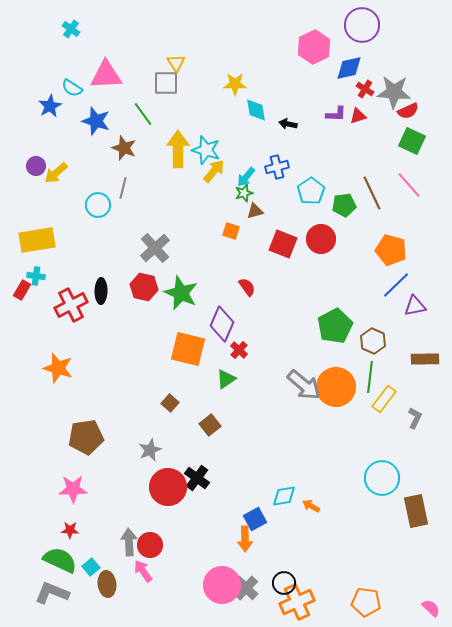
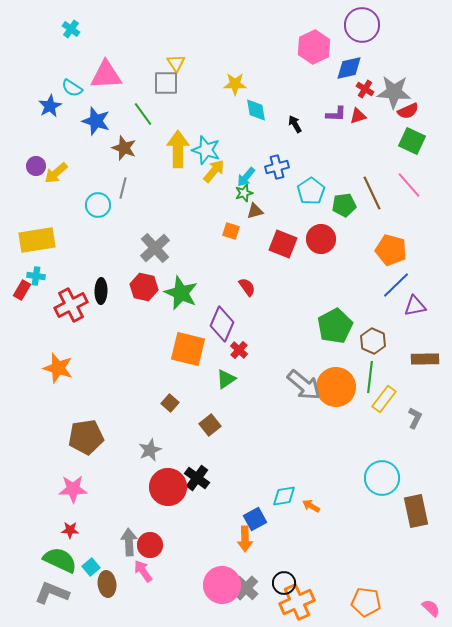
black arrow at (288, 124): moved 7 px right; rotated 48 degrees clockwise
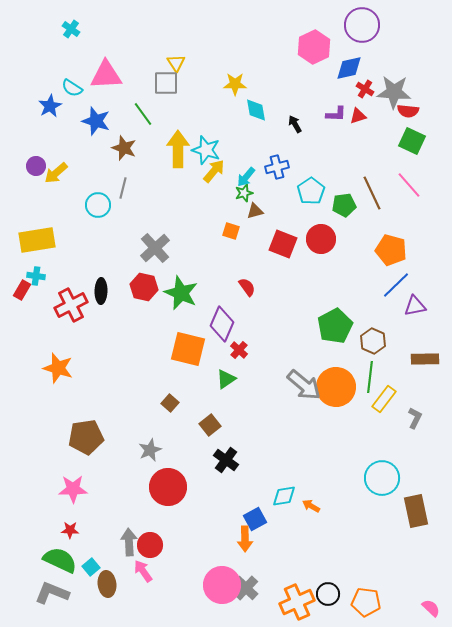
red semicircle at (408, 111): rotated 30 degrees clockwise
black cross at (197, 478): moved 29 px right, 18 px up
black circle at (284, 583): moved 44 px right, 11 px down
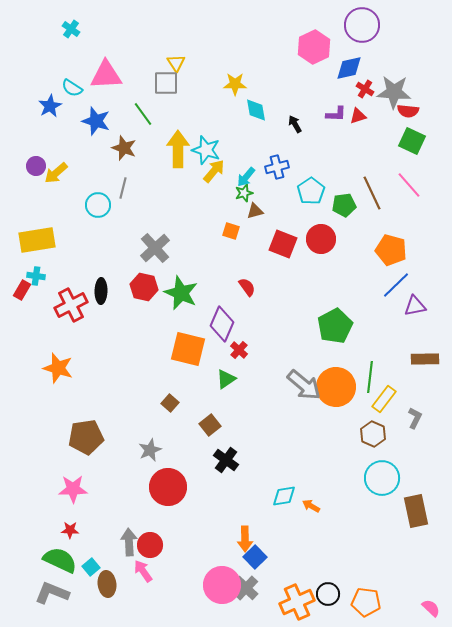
brown hexagon at (373, 341): moved 93 px down
blue square at (255, 519): moved 38 px down; rotated 15 degrees counterclockwise
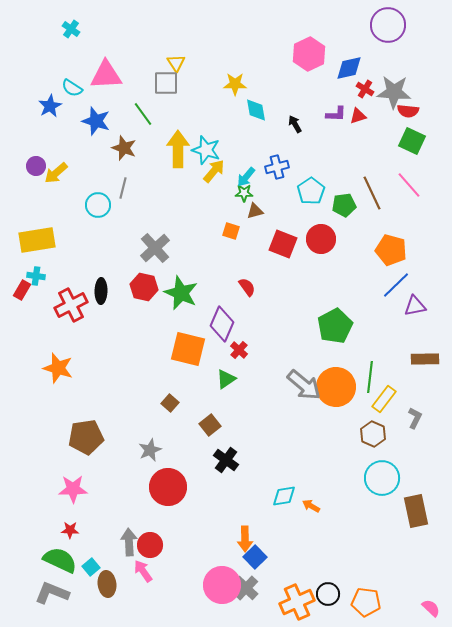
purple circle at (362, 25): moved 26 px right
pink hexagon at (314, 47): moved 5 px left, 7 px down
green star at (244, 193): rotated 18 degrees clockwise
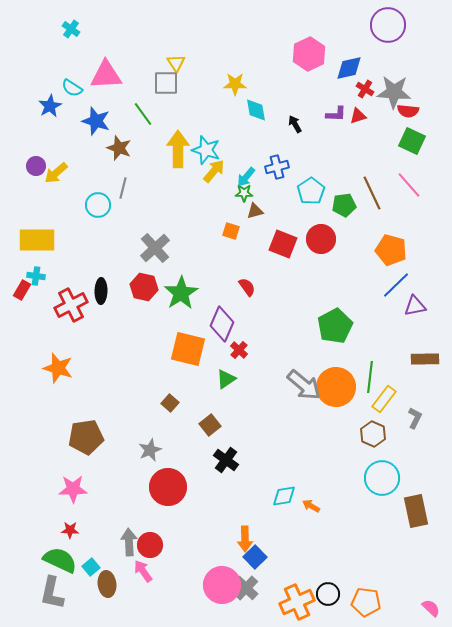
brown star at (124, 148): moved 5 px left
yellow rectangle at (37, 240): rotated 9 degrees clockwise
green star at (181, 293): rotated 16 degrees clockwise
gray L-shape at (52, 593): rotated 100 degrees counterclockwise
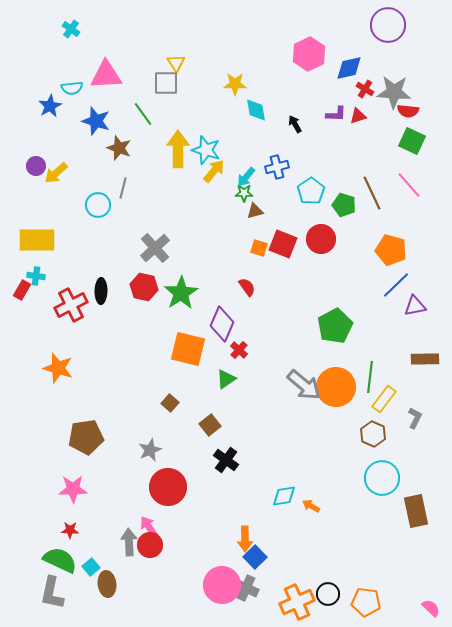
cyan semicircle at (72, 88): rotated 40 degrees counterclockwise
green pentagon at (344, 205): rotated 25 degrees clockwise
orange square at (231, 231): moved 28 px right, 17 px down
pink arrow at (143, 571): moved 6 px right, 44 px up
gray cross at (246, 588): rotated 20 degrees counterclockwise
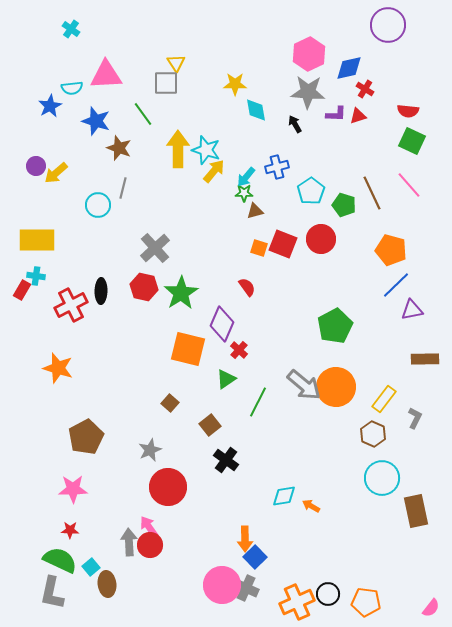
gray star at (394, 92): moved 86 px left
purple triangle at (415, 306): moved 3 px left, 4 px down
green line at (370, 377): moved 112 px left, 25 px down; rotated 20 degrees clockwise
brown pentagon at (86, 437): rotated 20 degrees counterclockwise
pink semicircle at (431, 608): rotated 84 degrees clockwise
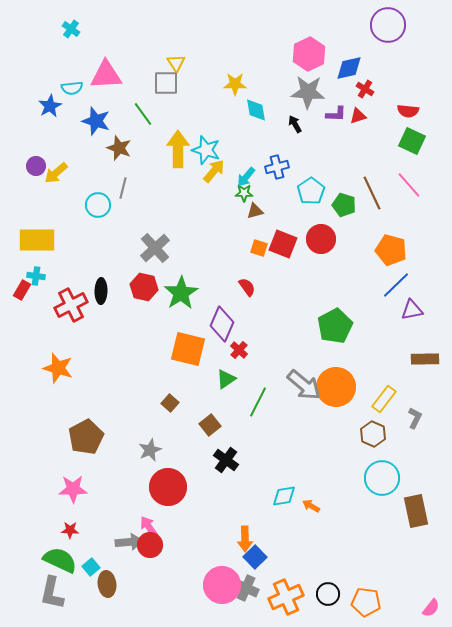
gray arrow at (129, 542): rotated 88 degrees clockwise
orange cross at (297, 602): moved 11 px left, 5 px up
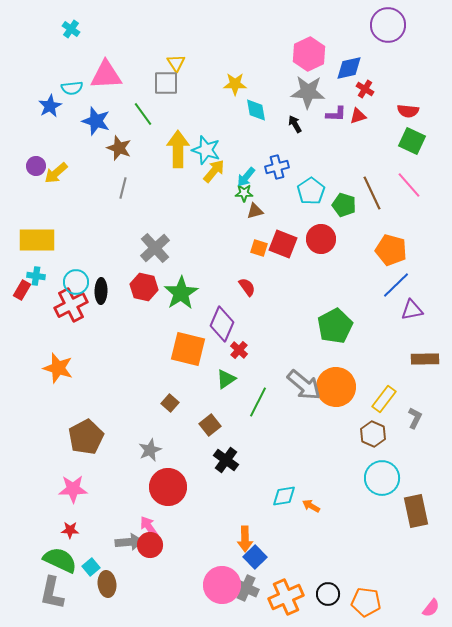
cyan circle at (98, 205): moved 22 px left, 77 px down
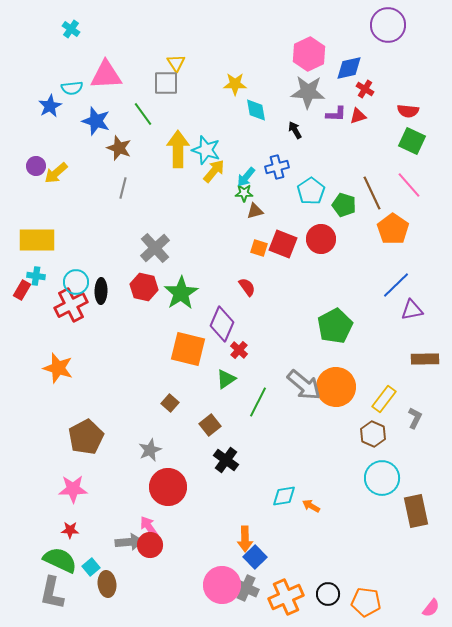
black arrow at (295, 124): moved 6 px down
orange pentagon at (391, 250): moved 2 px right, 21 px up; rotated 20 degrees clockwise
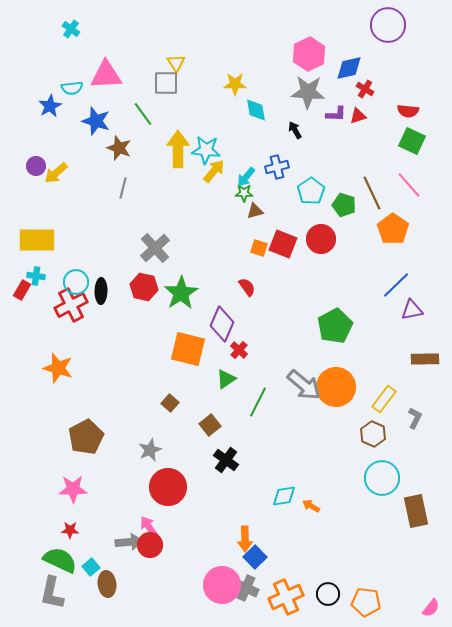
cyan star at (206, 150): rotated 12 degrees counterclockwise
